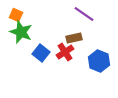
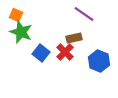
red cross: rotated 12 degrees counterclockwise
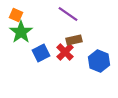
purple line: moved 16 px left
green star: rotated 15 degrees clockwise
brown rectangle: moved 2 px down
blue square: rotated 24 degrees clockwise
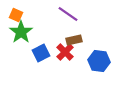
blue hexagon: rotated 15 degrees counterclockwise
